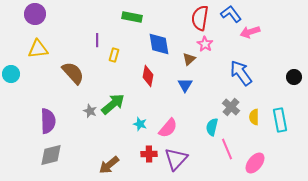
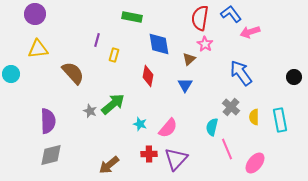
purple line: rotated 16 degrees clockwise
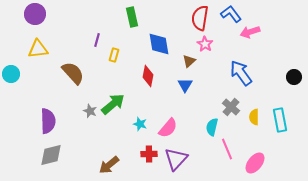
green rectangle: rotated 66 degrees clockwise
brown triangle: moved 2 px down
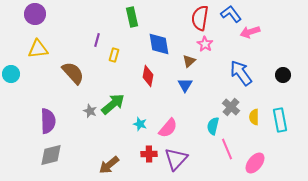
black circle: moved 11 px left, 2 px up
cyan semicircle: moved 1 px right, 1 px up
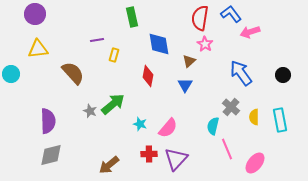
purple line: rotated 64 degrees clockwise
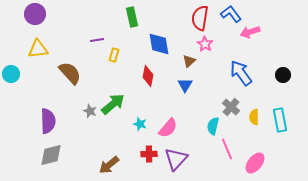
brown semicircle: moved 3 px left
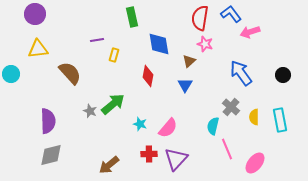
pink star: rotated 14 degrees counterclockwise
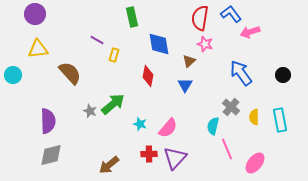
purple line: rotated 40 degrees clockwise
cyan circle: moved 2 px right, 1 px down
purple triangle: moved 1 px left, 1 px up
